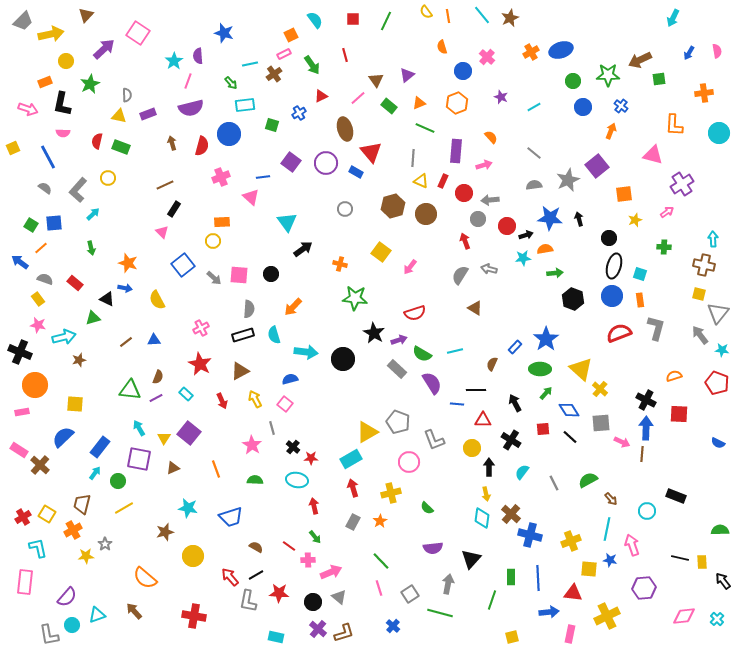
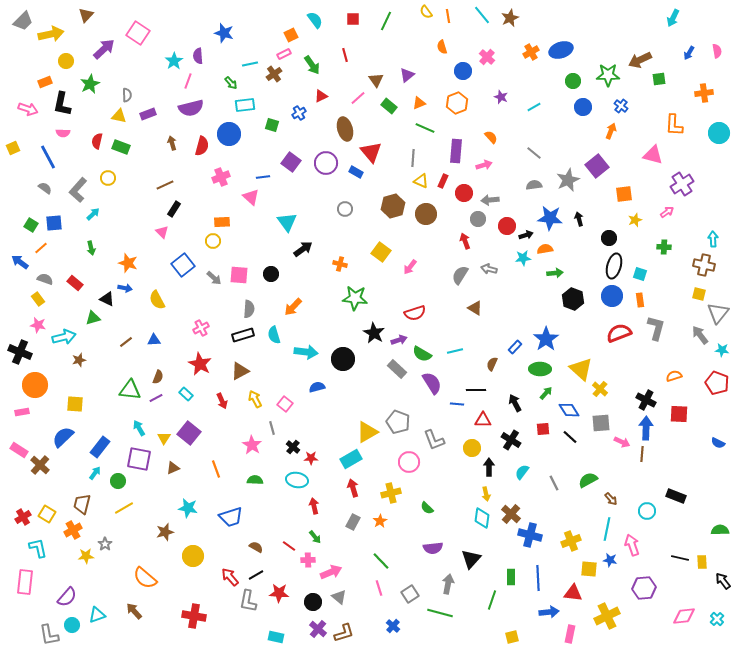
blue semicircle at (290, 379): moved 27 px right, 8 px down
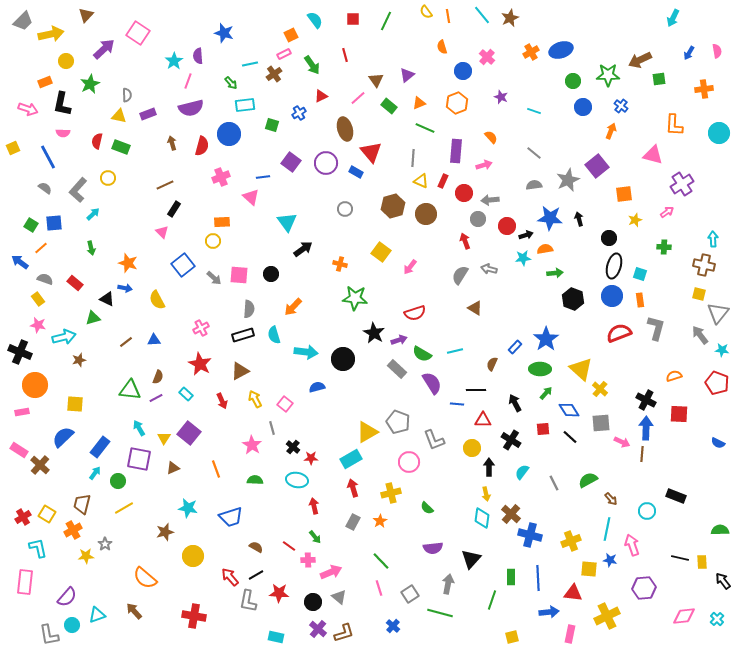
orange cross at (704, 93): moved 4 px up
cyan line at (534, 107): moved 4 px down; rotated 48 degrees clockwise
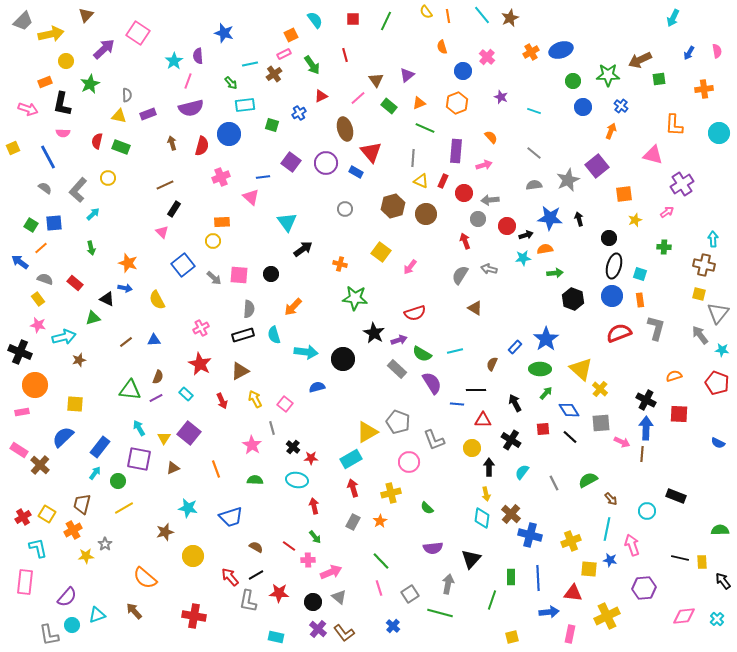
brown L-shape at (344, 633): rotated 70 degrees clockwise
